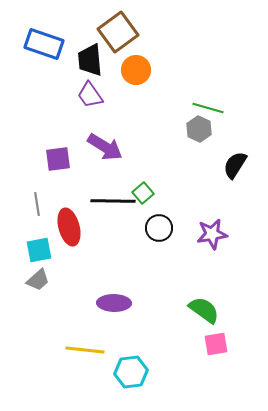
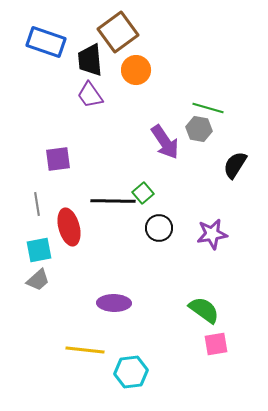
blue rectangle: moved 2 px right, 2 px up
gray hexagon: rotated 15 degrees counterclockwise
purple arrow: moved 60 px right, 5 px up; rotated 24 degrees clockwise
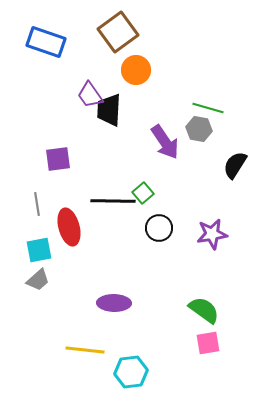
black trapezoid: moved 19 px right, 50 px down; rotated 8 degrees clockwise
pink square: moved 8 px left, 1 px up
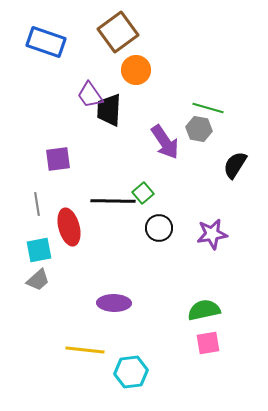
green semicircle: rotated 48 degrees counterclockwise
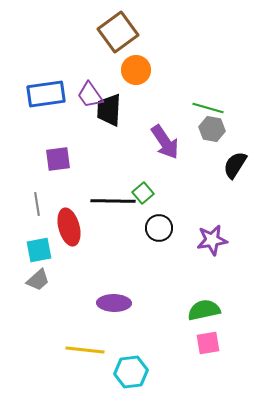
blue rectangle: moved 52 px down; rotated 27 degrees counterclockwise
gray hexagon: moved 13 px right
purple star: moved 6 px down
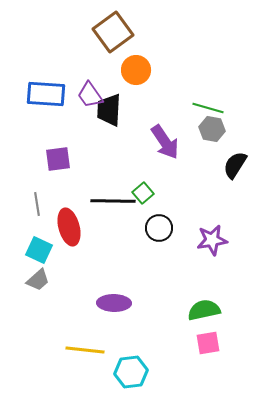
brown square: moved 5 px left
blue rectangle: rotated 12 degrees clockwise
cyan square: rotated 36 degrees clockwise
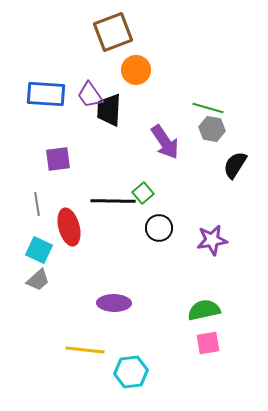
brown square: rotated 15 degrees clockwise
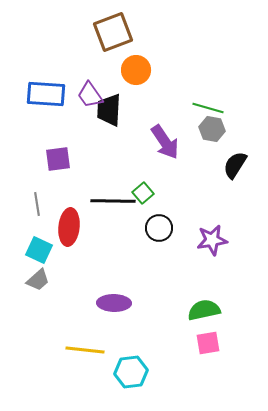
red ellipse: rotated 21 degrees clockwise
